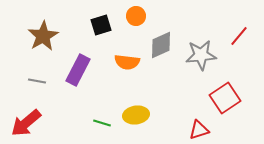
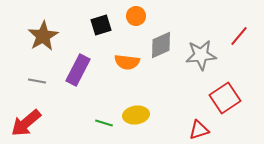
green line: moved 2 px right
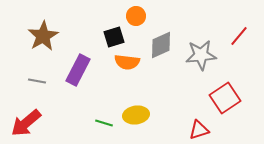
black square: moved 13 px right, 12 px down
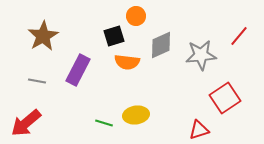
black square: moved 1 px up
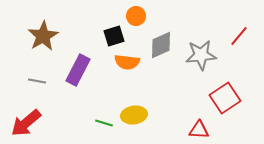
yellow ellipse: moved 2 px left
red triangle: rotated 20 degrees clockwise
